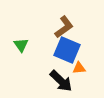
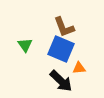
brown L-shape: rotated 105 degrees clockwise
green triangle: moved 4 px right
blue square: moved 6 px left, 1 px up
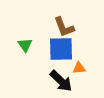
blue square: rotated 24 degrees counterclockwise
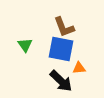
blue square: rotated 12 degrees clockwise
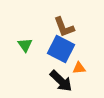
blue square: rotated 16 degrees clockwise
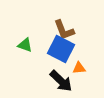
brown L-shape: moved 3 px down
green triangle: rotated 35 degrees counterclockwise
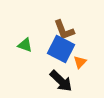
orange triangle: moved 1 px right, 6 px up; rotated 40 degrees counterclockwise
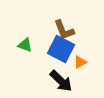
orange triangle: rotated 16 degrees clockwise
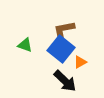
brown L-shape: rotated 100 degrees clockwise
blue square: rotated 12 degrees clockwise
black arrow: moved 4 px right
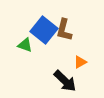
brown L-shape: rotated 65 degrees counterclockwise
blue square: moved 17 px left, 19 px up
